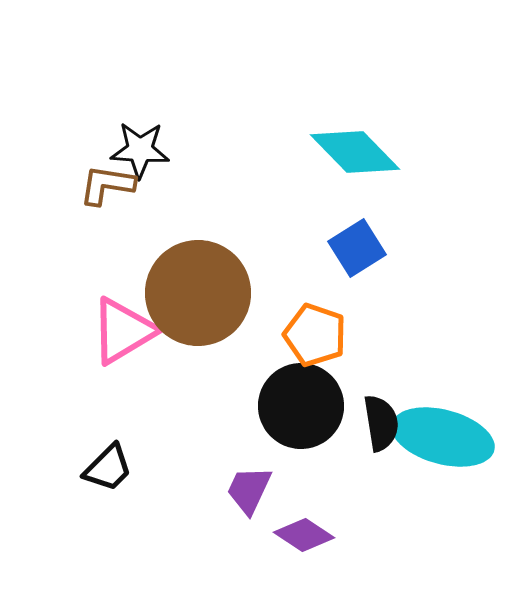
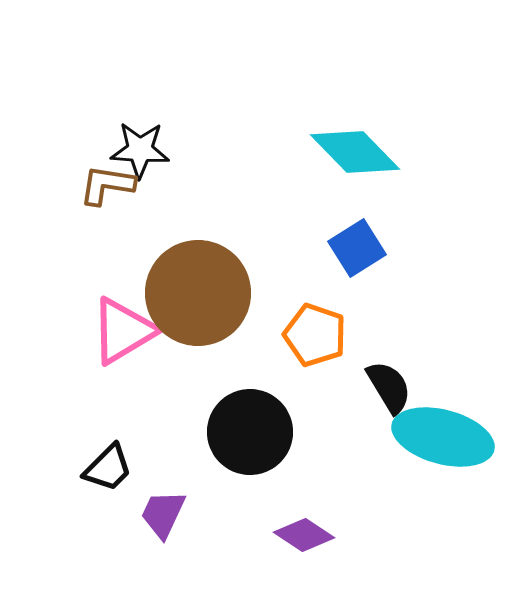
black circle: moved 51 px left, 26 px down
black semicircle: moved 8 px right, 36 px up; rotated 22 degrees counterclockwise
purple trapezoid: moved 86 px left, 24 px down
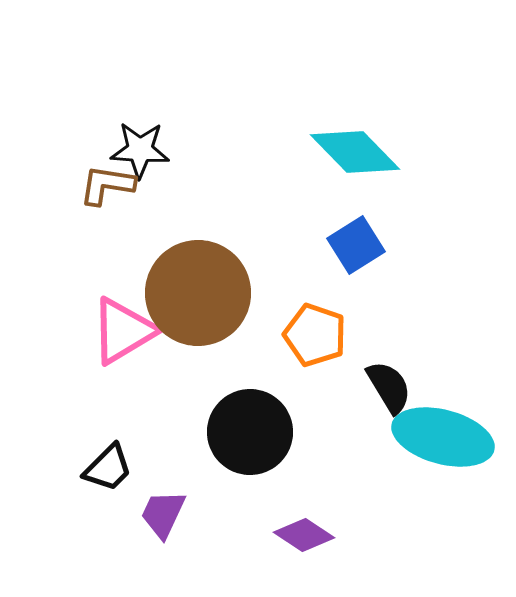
blue square: moved 1 px left, 3 px up
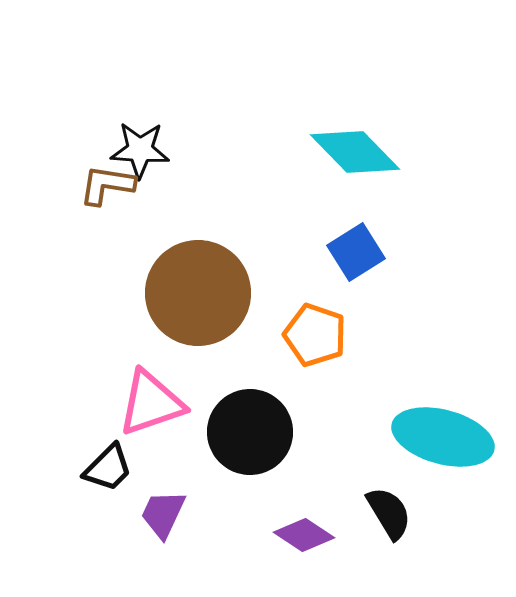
blue square: moved 7 px down
pink triangle: moved 28 px right, 72 px down; rotated 12 degrees clockwise
black semicircle: moved 126 px down
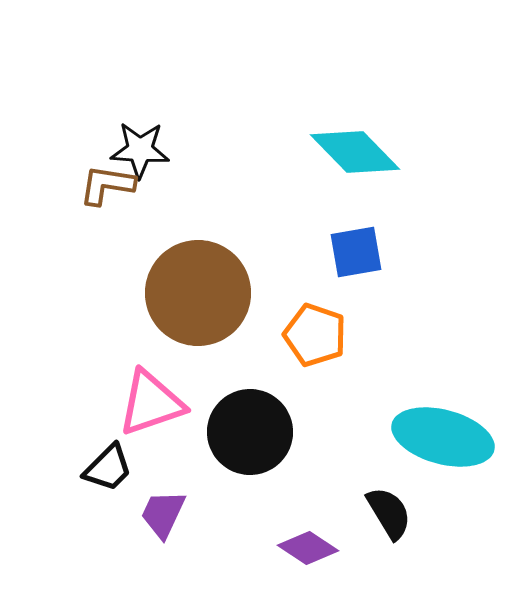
blue square: rotated 22 degrees clockwise
purple diamond: moved 4 px right, 13 px down
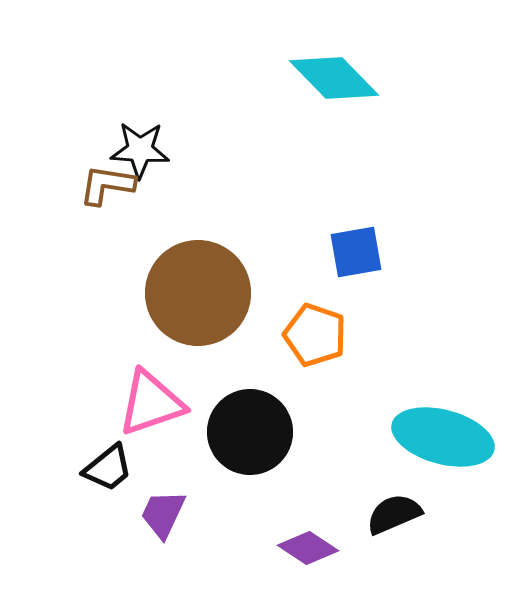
cyan diamond: moved 21 px left, 74 px up
black trapezoid: rotated 6 degrees clockwise
black semicircle: moved 5 px right, 1 px down; rotated 82 degrees counterclockwise
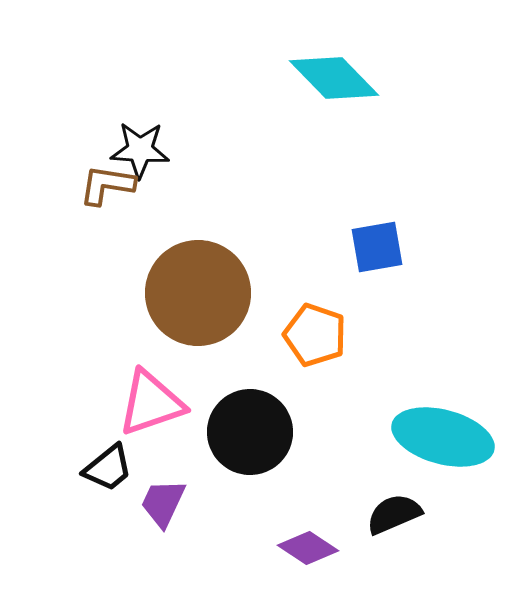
blue square: moved 21 px right, 5 px up
purple trapezoid: moved 11 px up
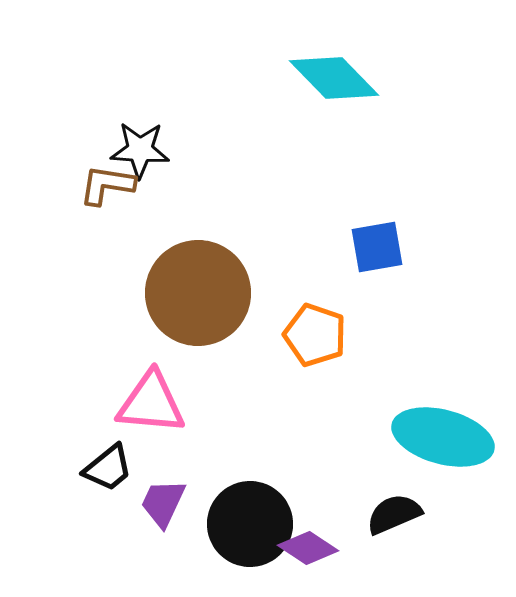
pink triangle: rotated 24 degrees clockwise
black circle: moved 92 px down
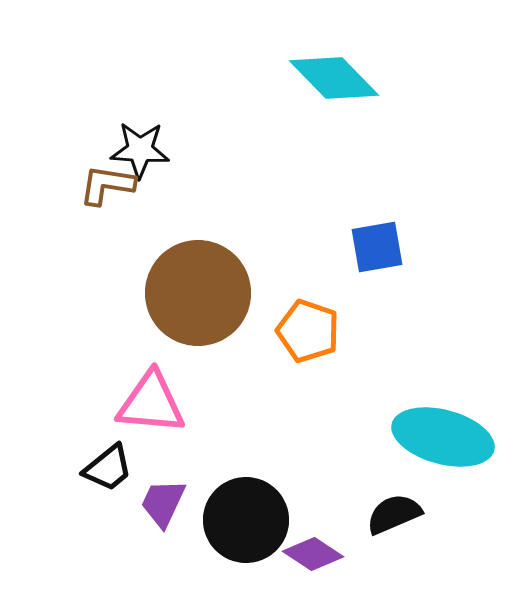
orange pentagon: moved 7 px left, 4 px up
black circle: moved 4 px left, 4 px up
purple diamond: moved 5 px right, 6 px down
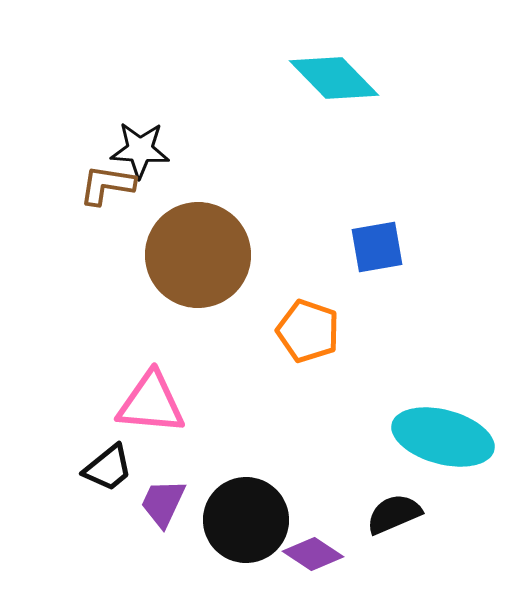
brown circle: moved 38 px up
